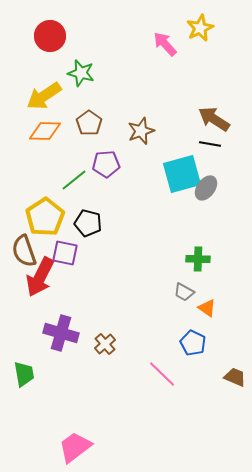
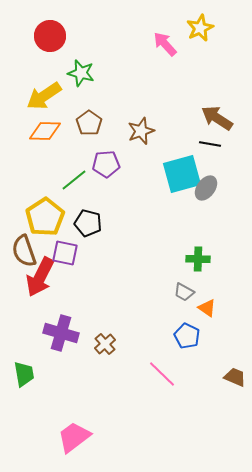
brown arrow: moved 3 px right, 1 px up
blue pentagon: moved 6 px left, 7 px up
pink trapezoid: moved 1 px left, 10 px up
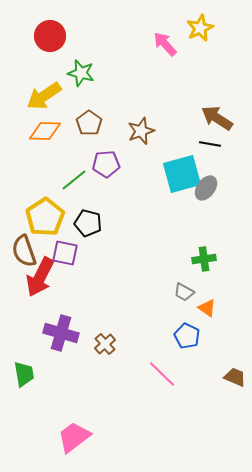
green cross: moved 6 px right; rotated 10 degrees counterclockwise
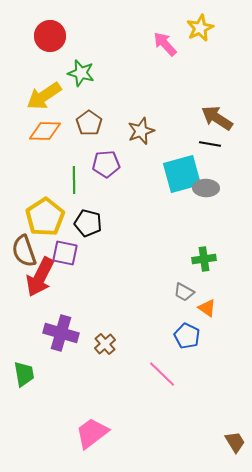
green line: rotated 52 degrees counterclockwise
gray ellipse: rotated 55 degrees clockwise
brown trapezoid: moved 65 px down; rotated 35 degrees clockwise
pink trapezoid: moved 18 px right, 4 px up
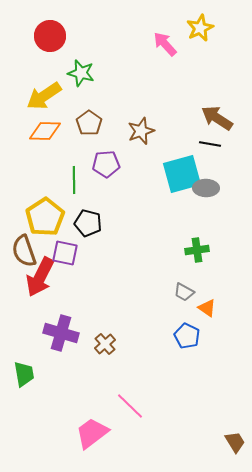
green cross: moved 7 px left, 9 px up
pink line: moved 32 px left, 32 px down
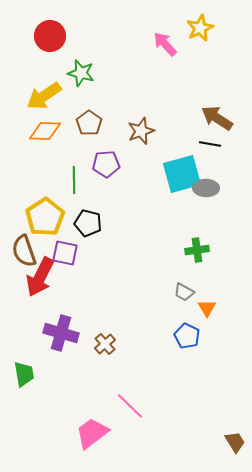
orange triangle: rotated 24 degrees clockwise
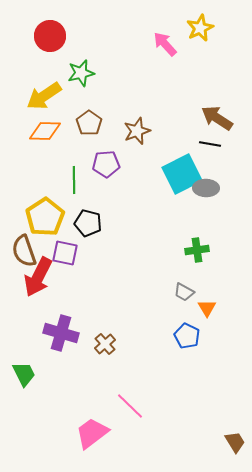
green star: rotated 28 degrees counterclockwise
brown star: moved 4 px left
cyan square: rotated 12 degrees counterclockwise
red arrow: moved 2 px left
green trapezoid: rotated 16 degrees counterclockwise
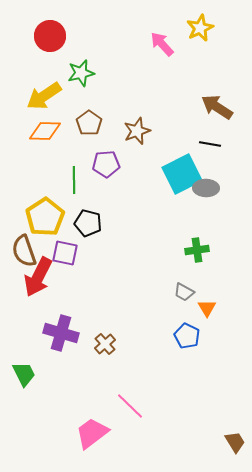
pink arrow: moved 3 px left
brown arrow: moved 11 px up
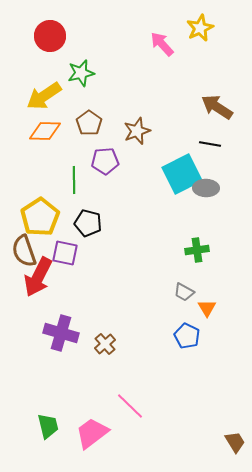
purple pentagon: moved 1 px left, 3 px up
yellow pentagon: moved 5 px left
green trapezoid: moved 24 px right, 52 px down; rotated 12 degrees clockwise
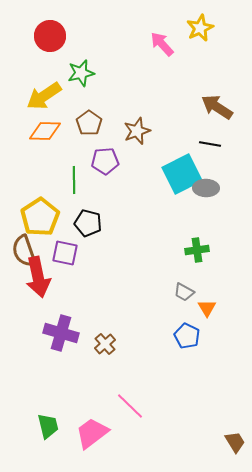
red arrow: rotated 39 degrees counterclockwise
